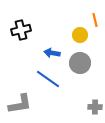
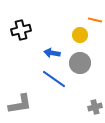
orange line: rotated 64 degrees counterclockwise
blue line: moved 6 px right
gray cross: rotated 16 degrees counterclockwise
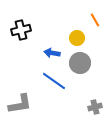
orange line: rotated 48 degrees clockwise
yellow circle: moved 3 px left, 3 px down
blue line: moved 2 px down
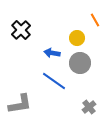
black cross: rotated 30 degrees counterclockwise
gray cross: moved 6 px left; rotated 24 degrees counterclockwise
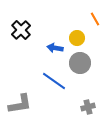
orange line: moved 1 px up
blue arrow: moved 3 px right, 5 px up
gray cross: moved 1 px left; rotated 24 degrees clockwise
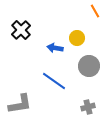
orange line: moved 8 px up
gray circle: moved 9 px right, 3 px down
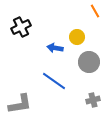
black cross: moved 3 px up; rotated 18 degrees clockwise
yellow circle: moved 1 px up
gray circle: moved 4 px up
gray cross: moved 5 px right, 7 px up
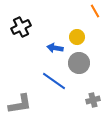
gray circle: moved 10 px left, 1 px down
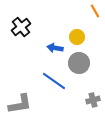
black cross: rotated 12 degrees counterclockwise
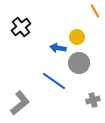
blue arrow: moved 3 px right
gray L-shape: moved 1 px up; rotated 30 degrees counterclockwise
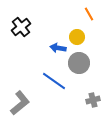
orange line: moved 6 px left, 3 px down
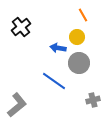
orange line: moved 6 px left, 1 px down
gray L-shape: moved 3 px left, 2 px down
